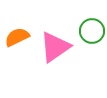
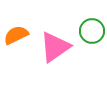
orange semicircle: moved 1 px left, 2 px up
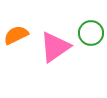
green circle: moved 1 px left, 2 px down
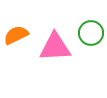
pink triangle: rotated 32 degrees clockwise
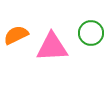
pink triangle: moved 3 px left
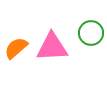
orange semicircle: moved 13 px down; rotated 15 degrees counterclockwise
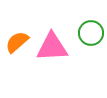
orange semicircle: moved 1 px right, 6 px up
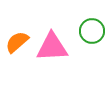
green circle: moved 1 px right, 2 px up
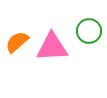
green circle: moved 3 px left
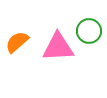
pink triangle: moved 6 px right
